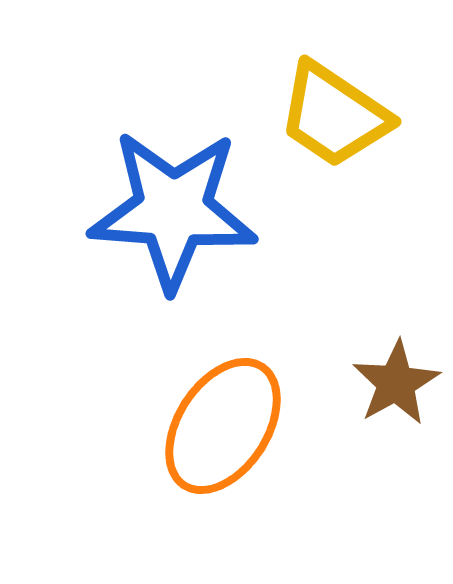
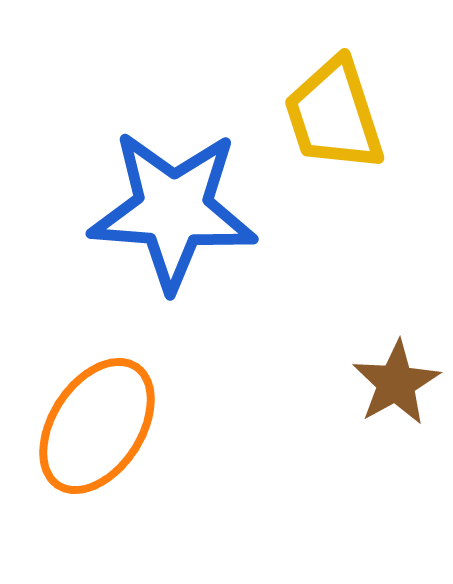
yellow trapezoid: rotated 38 degrees clockwise
orange ellipse: moved 126 px left
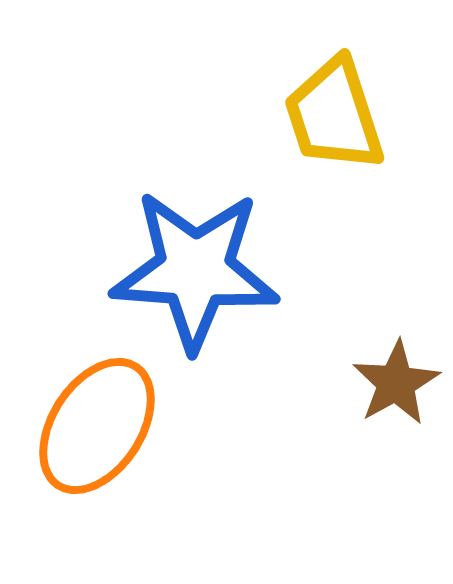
blue star: moved 22 px right, 60 px down
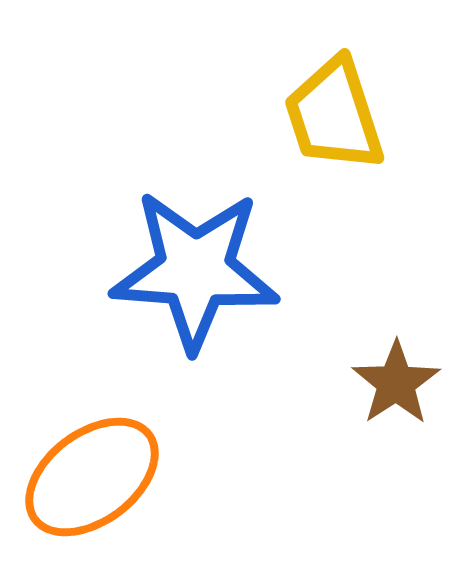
brown star: rotated 4 degrees counterclockwise
orange ellipse: moved 5 px left, 51 px down; rotated 20 degrees clockwise
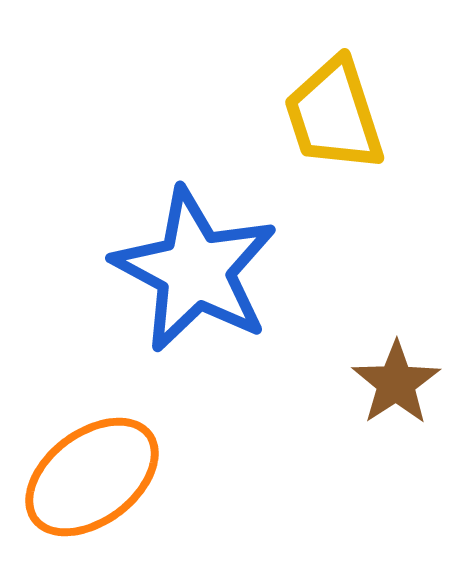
blue star: rotated 24 degrees clockwise
